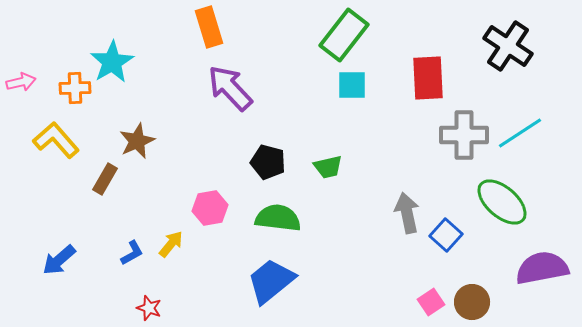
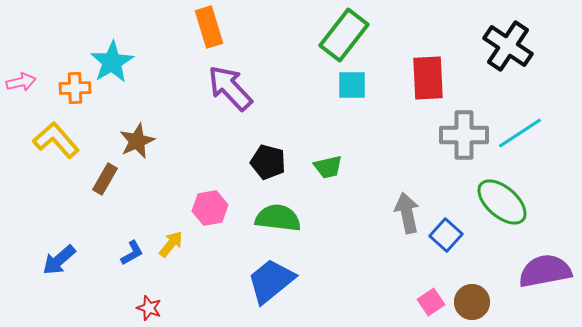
purple semicircle: moved 3 px right, 3 px down
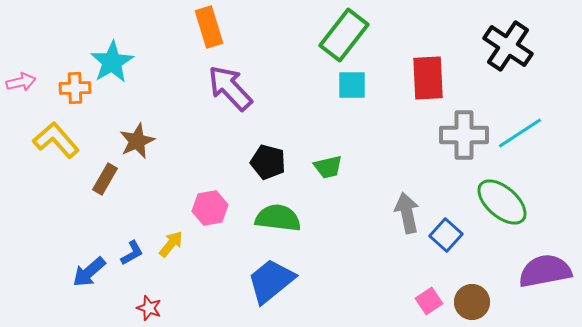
blue arrow: moved 30 px right, 12 px down
pink square: moved 2 px left, 1 px up
